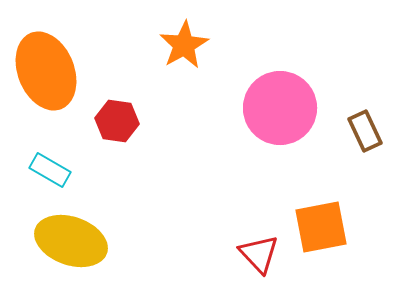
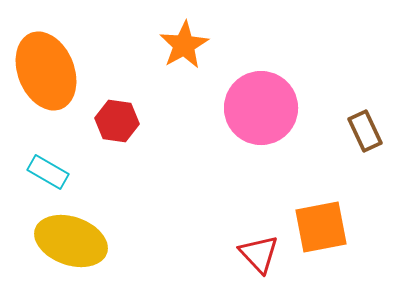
pink circle: moved 19 px left
cyan rectangle: moved 2 px left, 2 px down
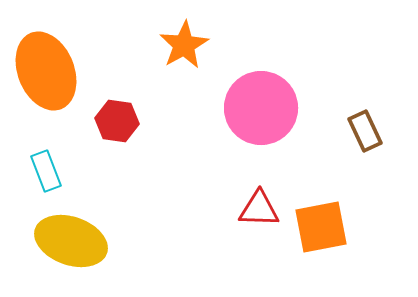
cyan rectangle: moved 2 px left, 1 px up; rotated 39 degrees clockwise
red triangle: moved 45 px up; rotated 45 degrees counterclockwise
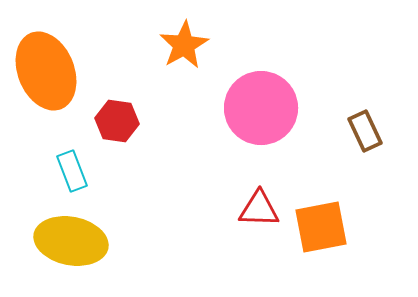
cyan rectangle: moved 26 px right
yellow ellipse: rotated 8 degrees counterclockwise
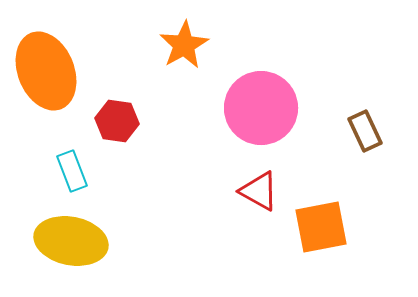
red triangle: moved 18 px up; rotated 27 degrees clockwise
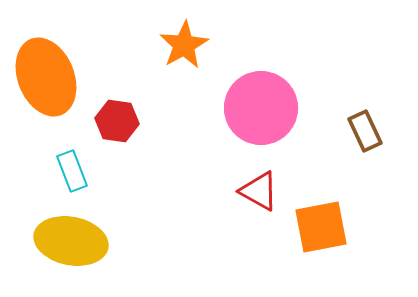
orange ellipse: moved 6 px down
